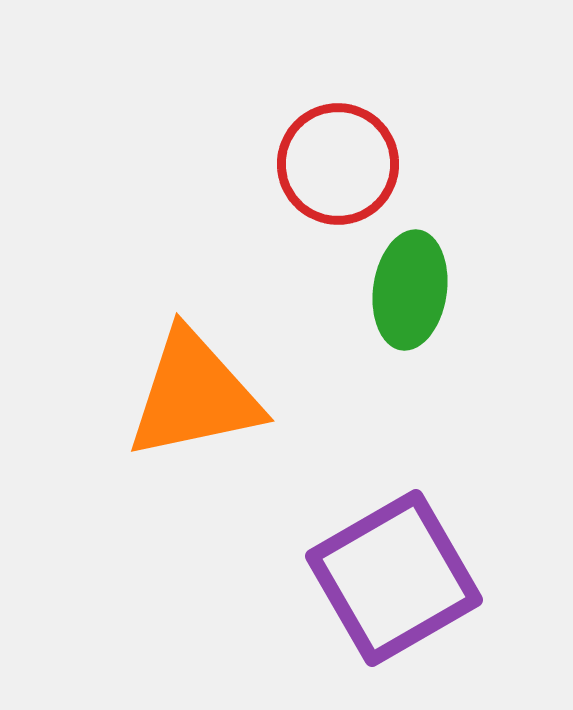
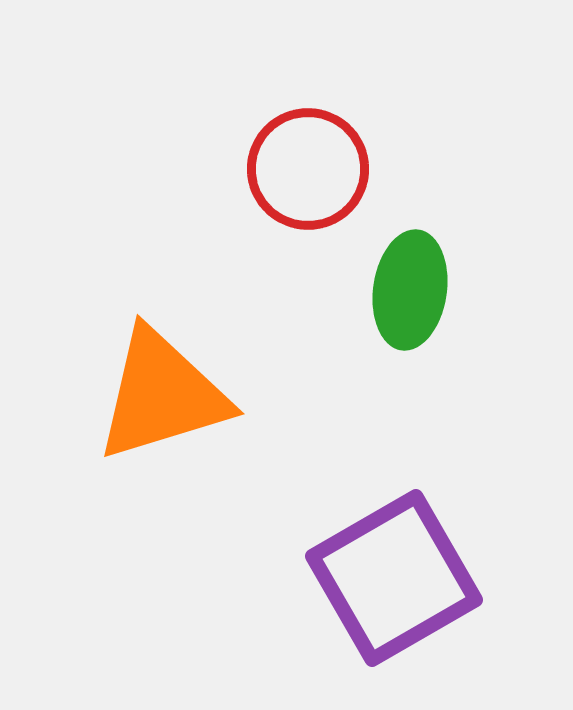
red circle: moved 30 px left, 5 px down
orange triangle: moved 32 px left; rotated 5 degrees counterclockwise
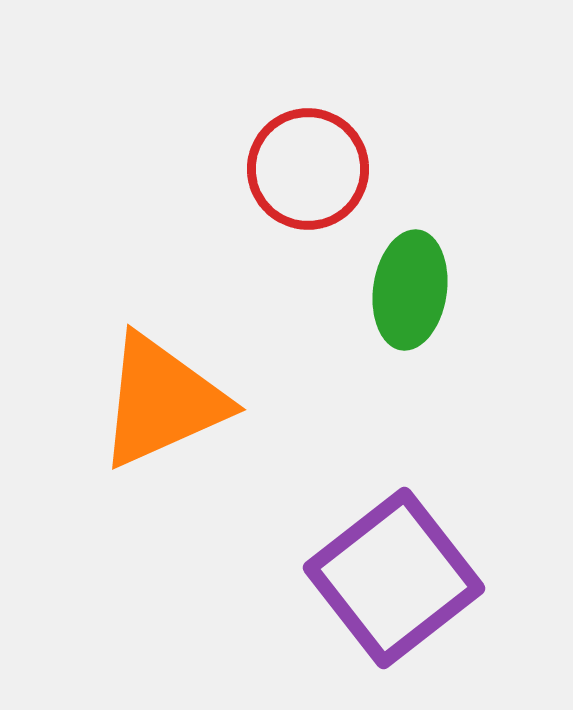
orange triangle: moved 6 px down; rotated 7 degrees counterclockwise
purple square: rotated 8 degrees counterclockwise
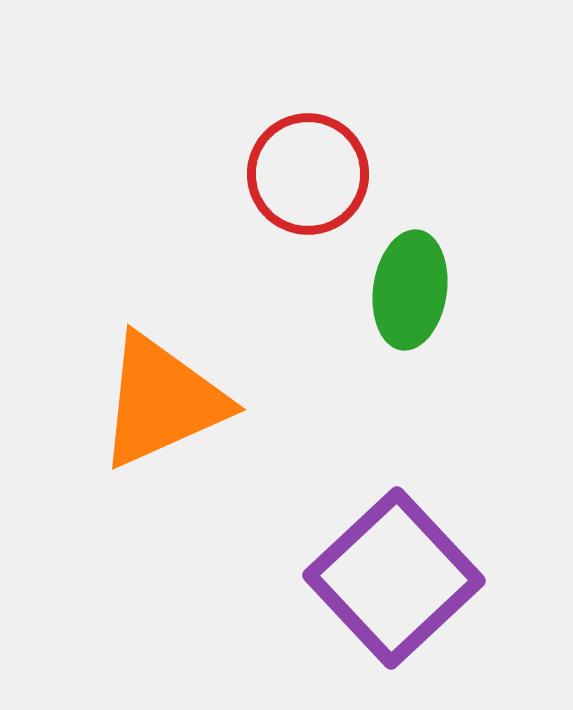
red circle: moved 5 px down
purple square: rotated 5 degrees counterclockwise
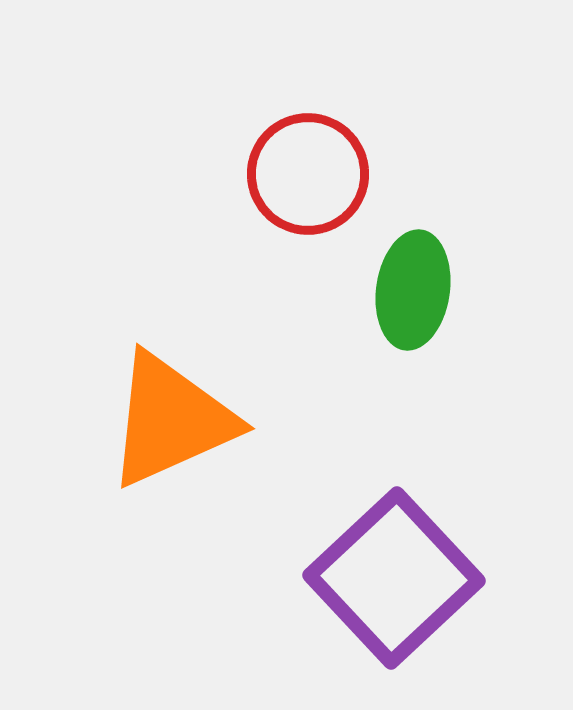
green ellipse: moved 3 px right
orange triangle: moved 9 px right, 19 px down
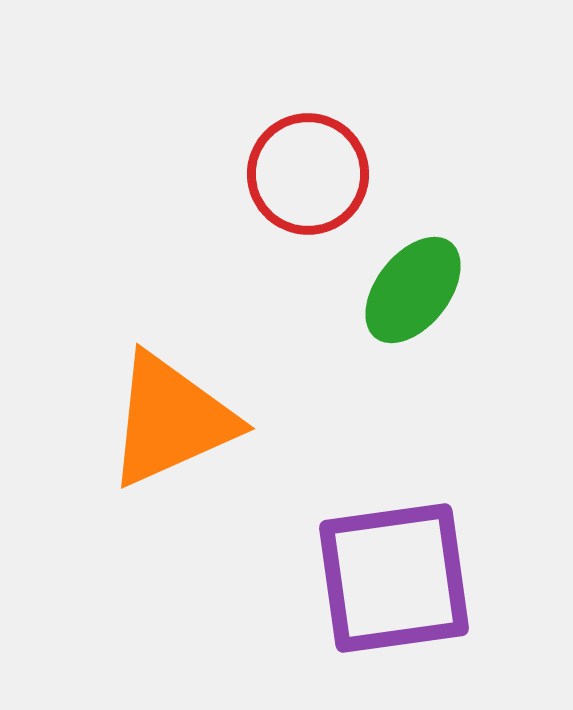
green ellipse: rotated 30 degrees clockwise
purple square: rotated 35 degrees clockwise
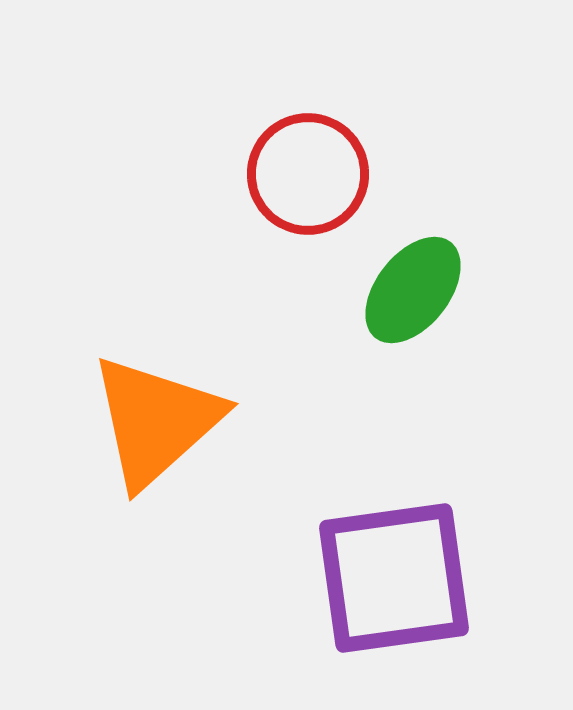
orange triangle: moved 15 px left, 1 px down; rotated 18 degrees counterclockwise
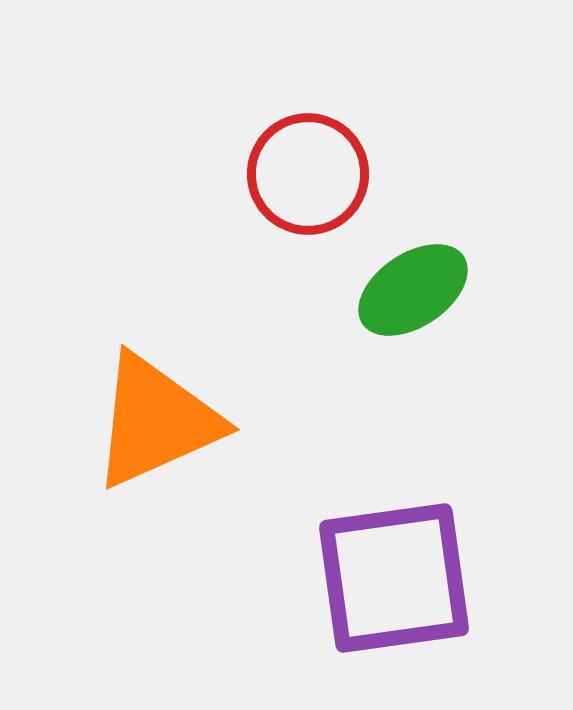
green ellipse: rotated 18 degrees clockwise
orange triangle: rotated 18 degrees clockwise
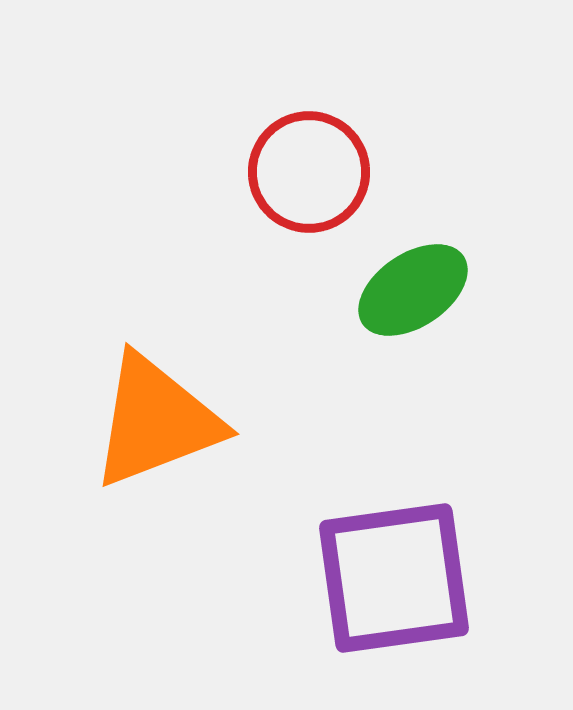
red circle: moved 1 px right, 2 px up
orange triangle: rotated 3 degrees clockwise
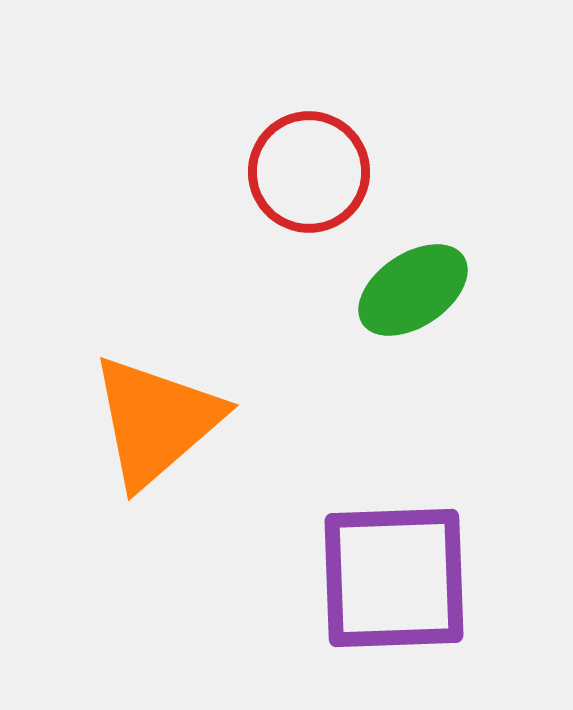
orange triangle: rotated 20 degrees counterclockwise
purple square: rotated 6 degrees clockwise
